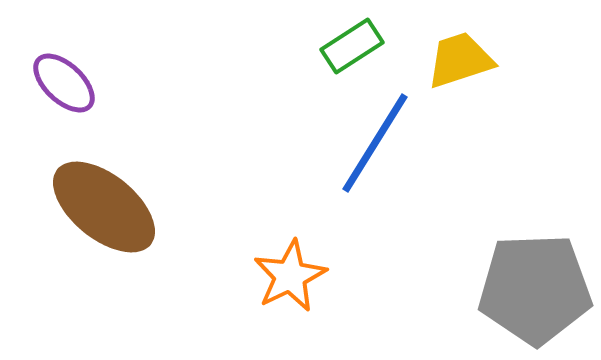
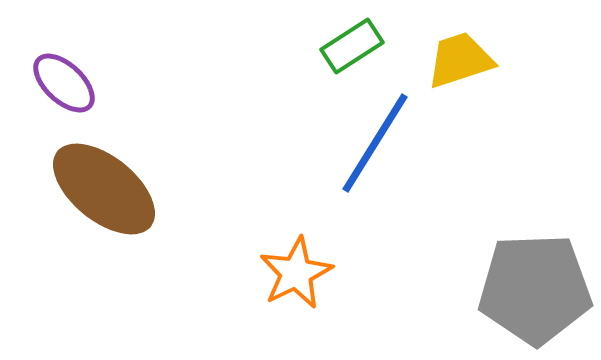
brown ellipse: moved 18 px up
orange star: moved 6 px right, 3 px up
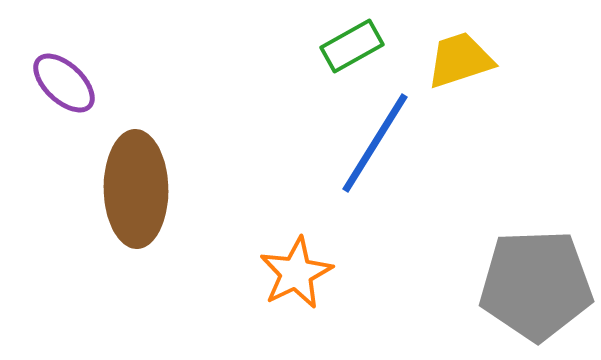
green rectangle: rotated 4 degrees clockwise
brown ellipse: moved 32 px right; rotated 50 degrees clockwise
gray pentagon: moved 1 px right, 4 px up
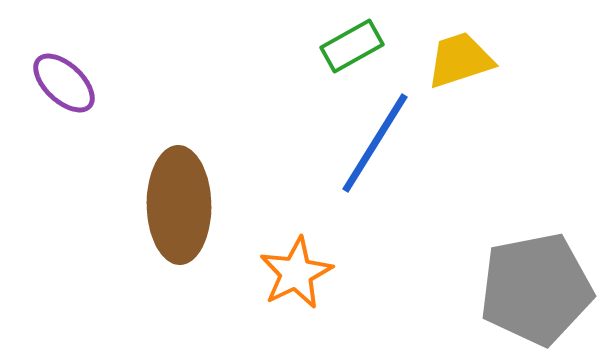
brown ellipse: moved 43 px right, 16 px down
gray pentagon: moved 4 px down; rotated 9 degrees counterclockwise
